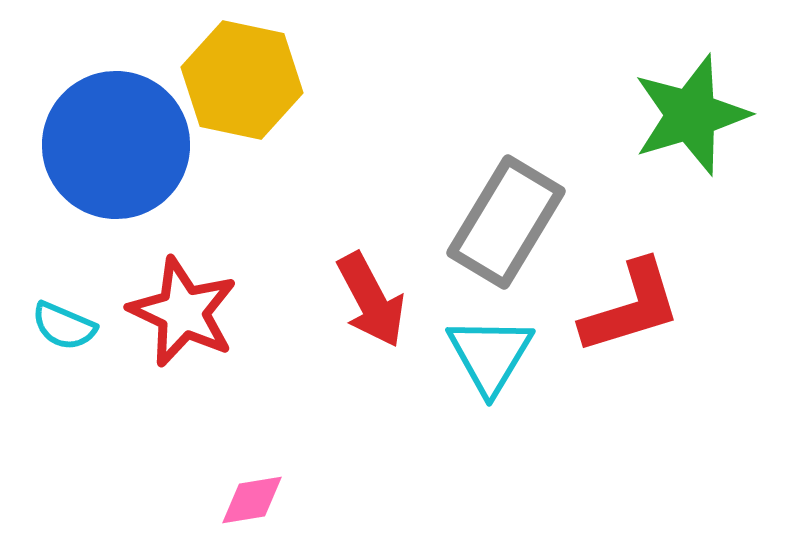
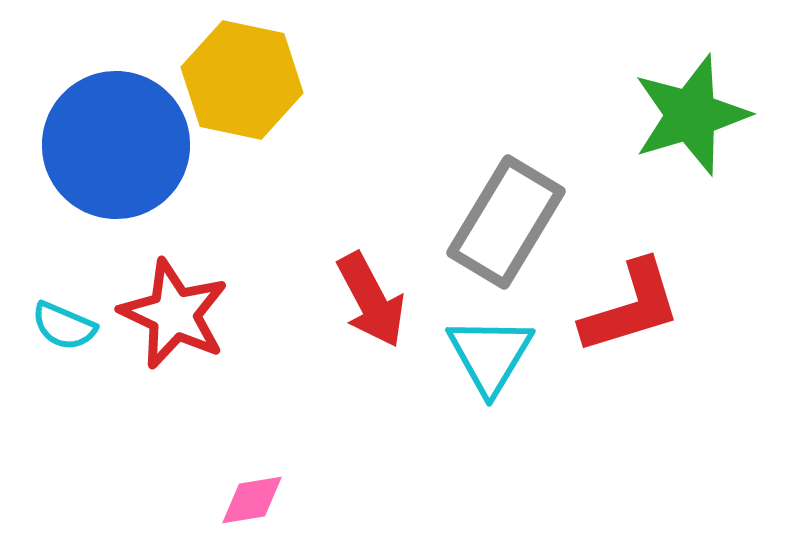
red star: moved 9 px left, 2 px down
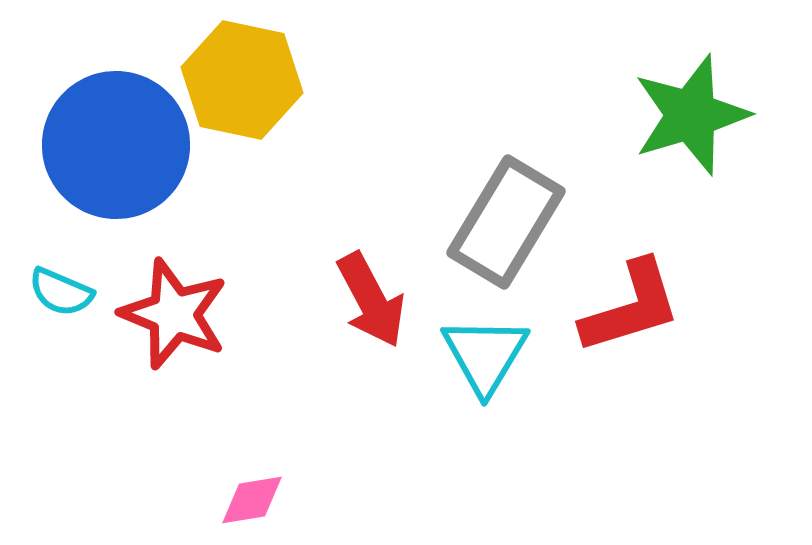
red star: rotated 3 degrees counterclockwise
cyan semicircle: moved 3 px left, 34 px up
cyan triangle: moved 5 px left
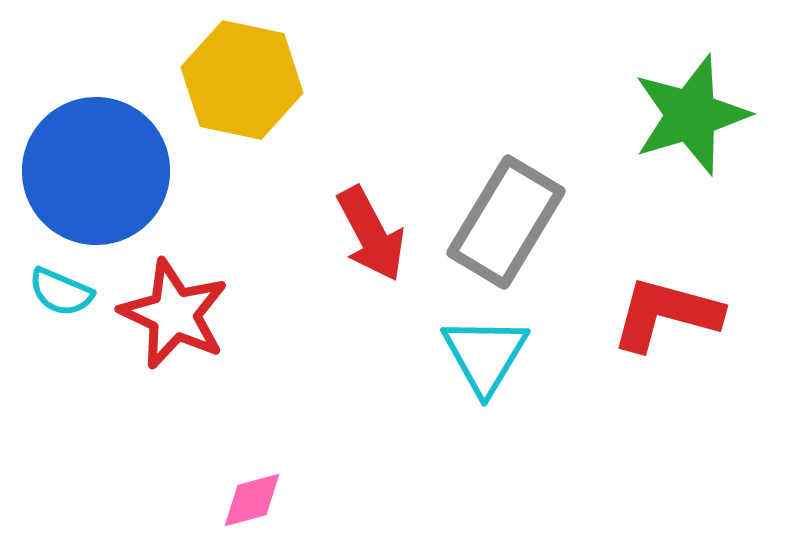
blue circle: moved 20 px left, 26 px down
red arrow: moved 66 px up
red L-shape: moved 35 px right, 7 px down; rotated 148 degrees counterclockwise
red star: rotated 3 degrees clockwise
pink diamond: rotated 6 degrees counterclockwise
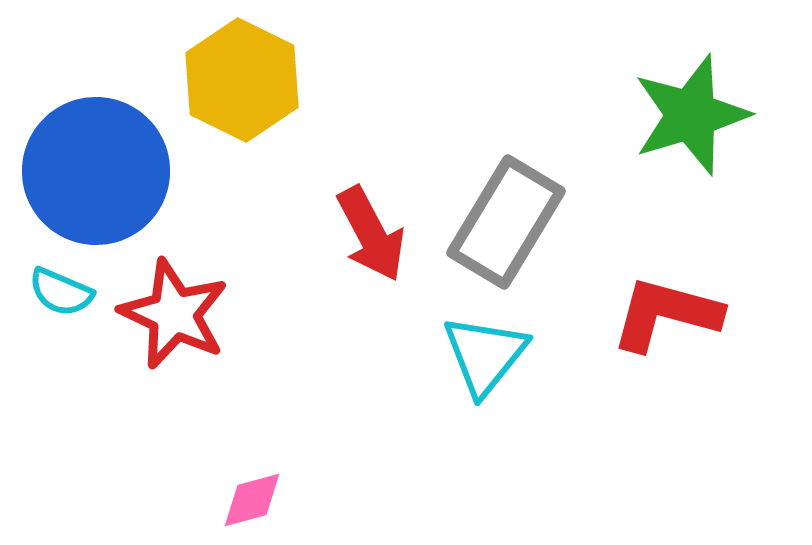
yellow hexagon: rotated 14 degrees clockwise
cyan triangle: rotated 8 degrees clockwise
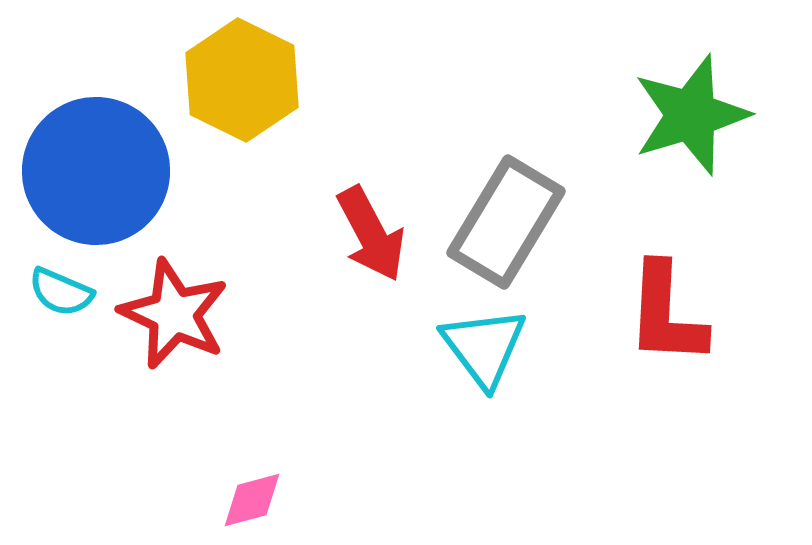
red L-shape: rotated 102 degrees counterclockwise
cyan triangle: moved 1 px left, 8 px up; rotated 16 degrees counterclockwise
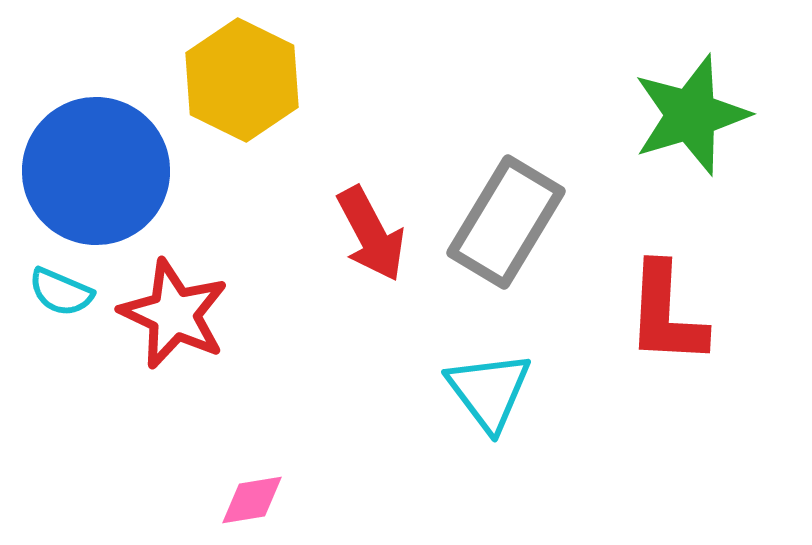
cyan triangle: moved 5 px right, 44 px down
pink diamond: rotated 6 degrees clockwise
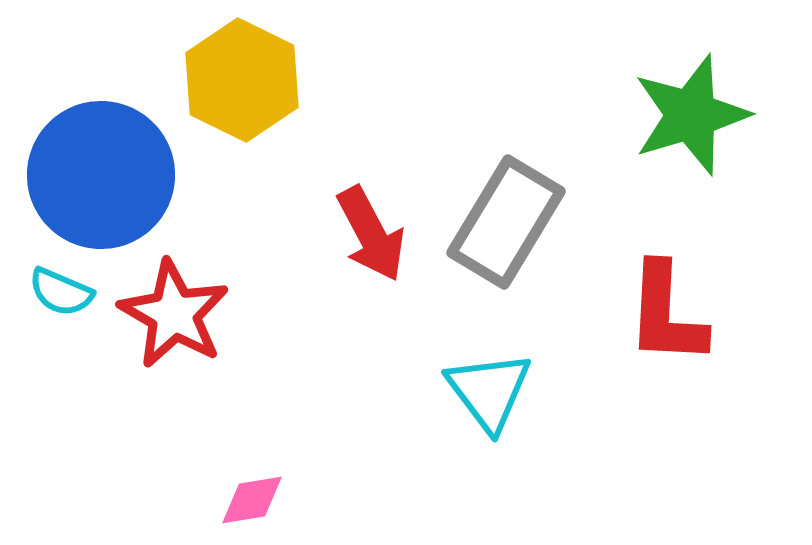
blue circle: moved 5 px right, 4 px down
red star: rotated 5 degrees clockwise
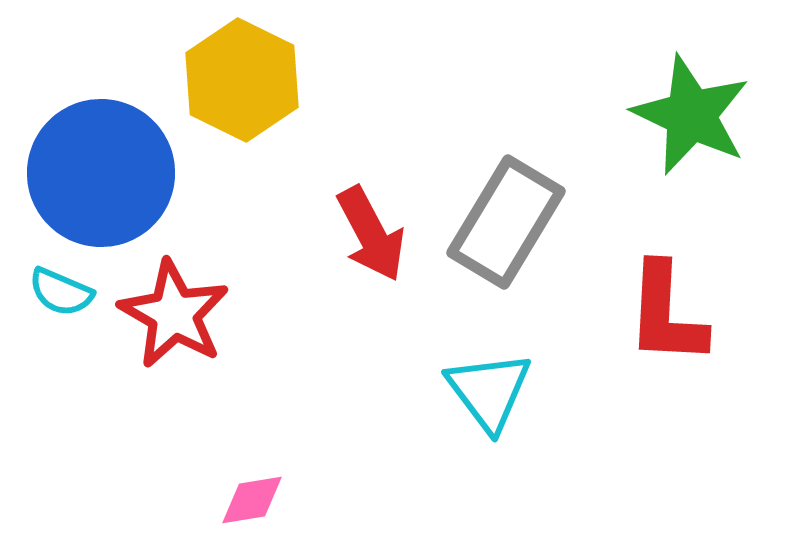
green star: rotated 30 degrees counterclockwise
blue circle: moved 2 px up
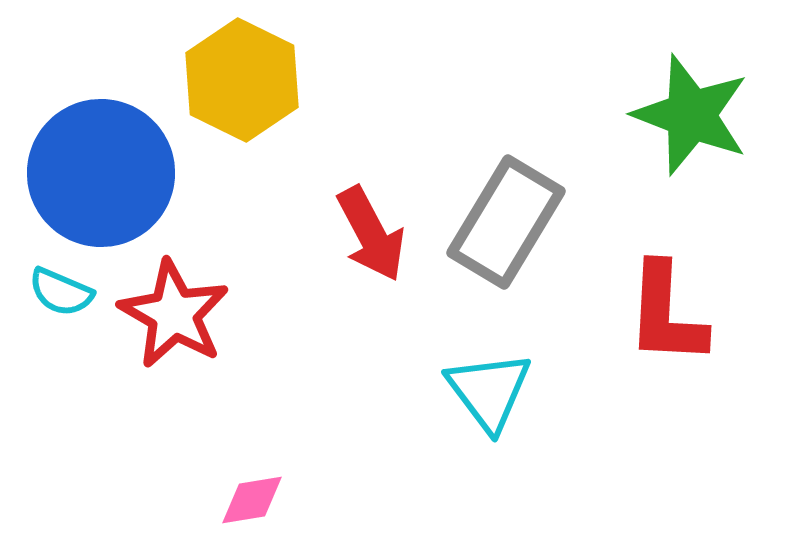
green star: rotated 4 degrees counterclockwise
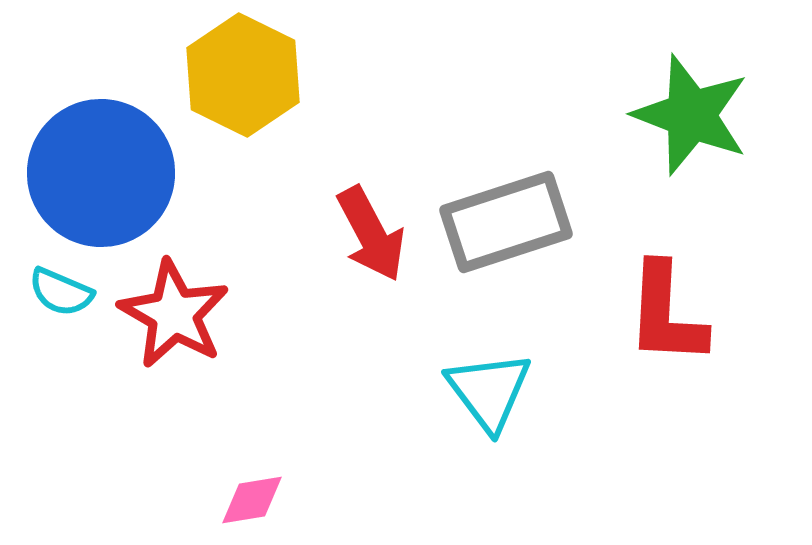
yellow hexagon: moved 1 px right, 5 px up
gray rectangle: rotated 41 degrees clockwise
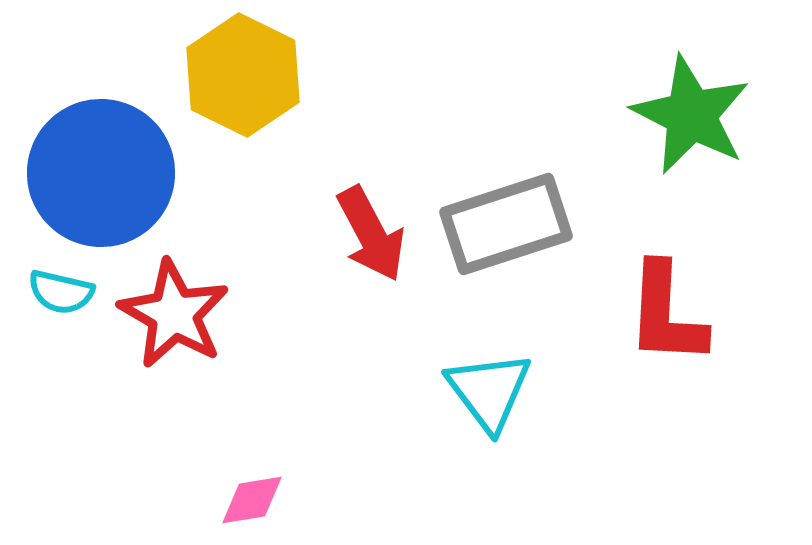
green star: rotated 6 degrees clockwise
gray rectangle: moved 2 px down
cyan semicircle: rotated 10 degrees counterclockwise
